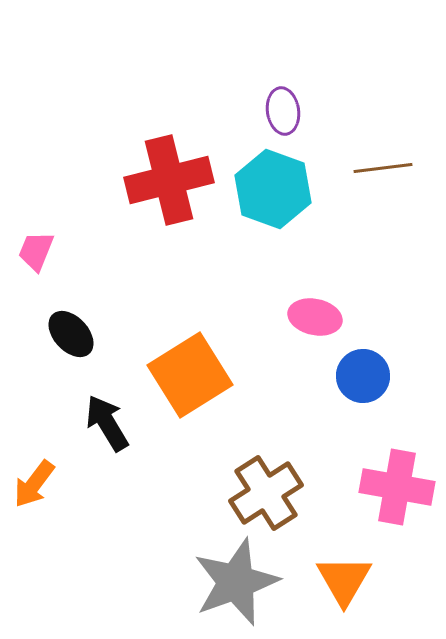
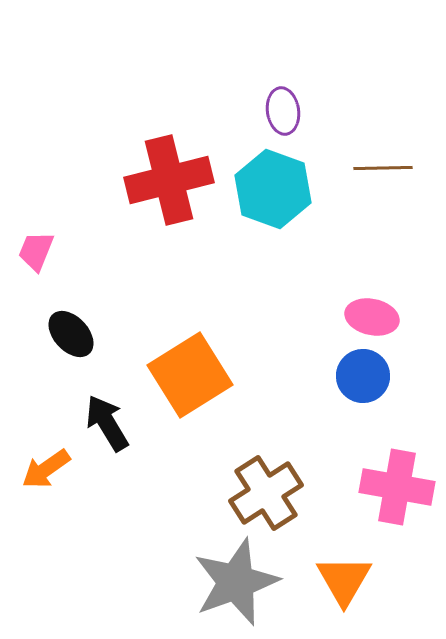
brown line: rotated 6 degrees clockwise
pink ellipse: moved 57 px right
orange arrow: moved 12 px right, 15 px up; rotated 18 degrees clockwise
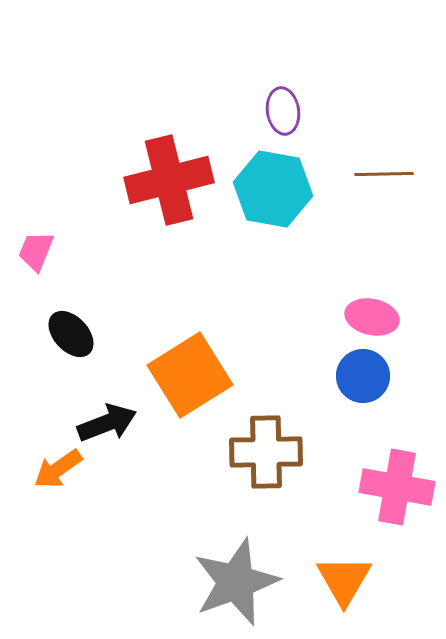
brown line: moved 1 px right, 6 px down
cyan hexagon: rotated 10 degrees counterclockwise
black arrow: rotated 100 degrees clockwise
orange arrow: moved 12 px right
brown cross: moved 41 px up; rotated 32 degrees clockwise
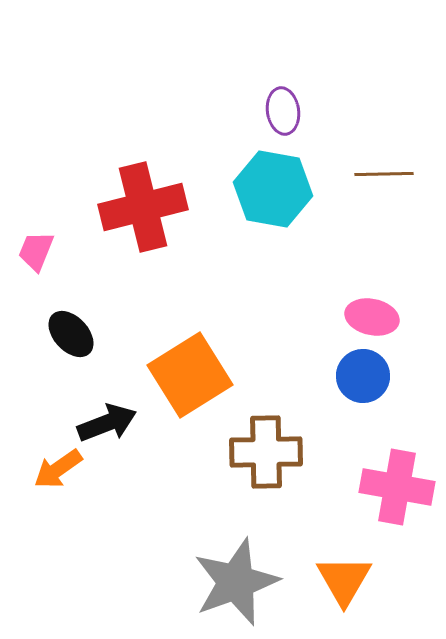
red cross: moved 26 px left, 27 px down
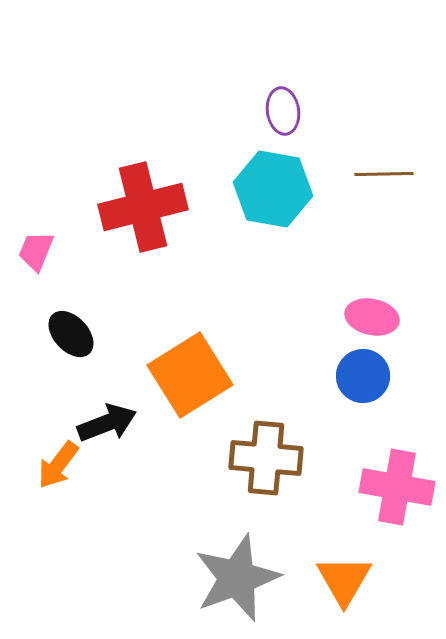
brown cross: moved 6 px down; rotated 6 degrees clockwise
orange arrow: moved 4 px up; rotated 18 degrees counterclockwise
gray star: moved 1 px right, 4 px up
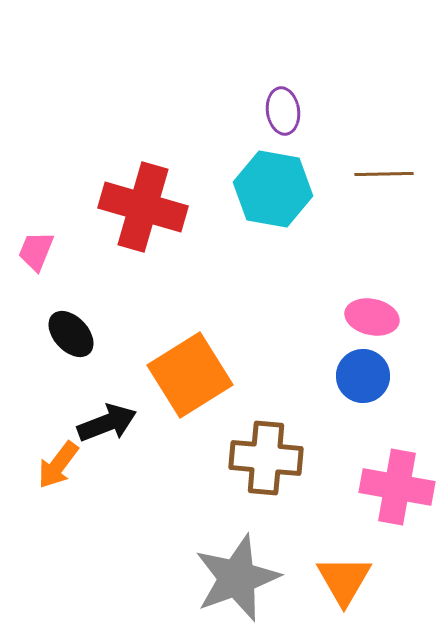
red cross: rotated 30 degrees clockwise
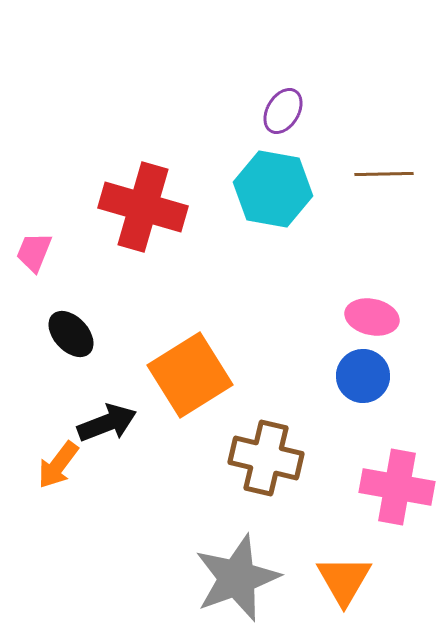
purple ellipse: rotated 39 degrees clockwise
pink trapezoid: moved 2 px left, 1 px down
brown cross: rotated 8 degrees clockwise
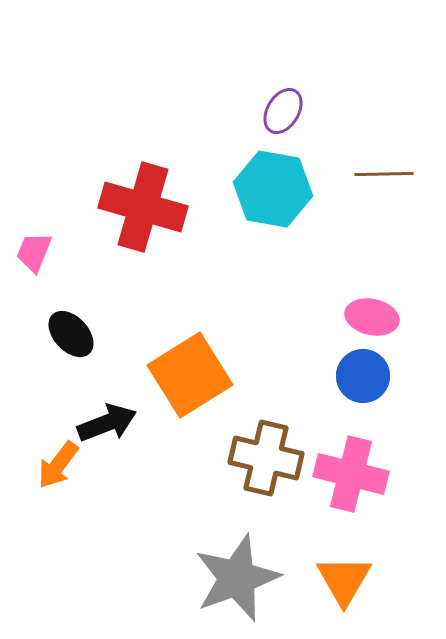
pink cross: moved 46 px left, 13 px up; rotated 4 degrees clockwise
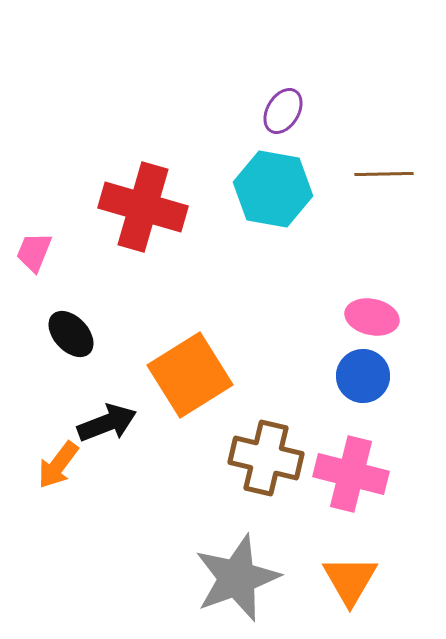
orange triangle: moved 6 px right
